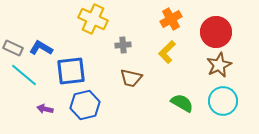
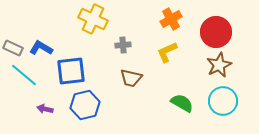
yellow L-shape: rotated 20 degrees clockwise
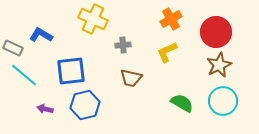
blue L-shape: moved 13 px up
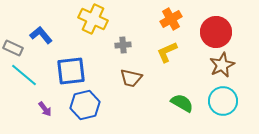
blue L-shape: rotated 20 degrees clockwise
brown star: moved 3 px right
purple arrow: rotated 140 degrees counterclockwise
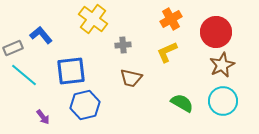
yellow cross: rotated 12 degrees clockwise
gray rectangle: rotated 48 degrees counterclockwise
purple arrow: moved 2 px left, 8 px down
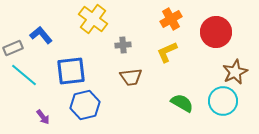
brown star: moved 13 px right, 7 px down
brown trapezoid: moved 1 px up; rotated 20 degrees counterclockwise
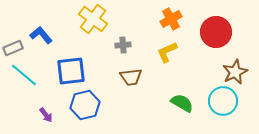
purple arrow: moved 3 px right, 2 px up
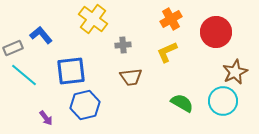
purple arrow: moved 3 px down
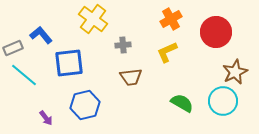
blue square: moved 2 px left, 8 px up
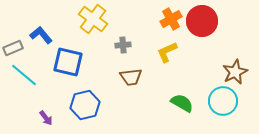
red circle: moved 14 px left, 11 px up
blue square: moved 1 px left, 1 px up; rotated 20 degrees clockwise
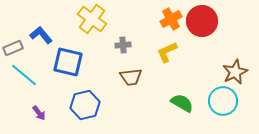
yellow cross: moved 1 px left
purple arrow: moved 7 px left, 5 px up
